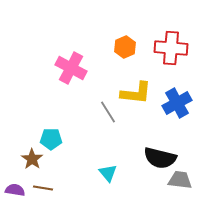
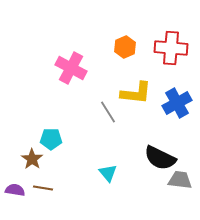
black semicircle: rotated 12 degrees clockwise
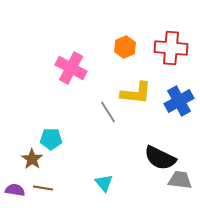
blue cross: moved 2 px right, 2 px up
cyan triangle: moved 4 px left, 10 px down
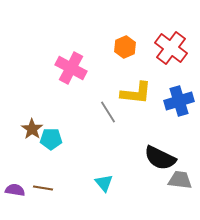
red cross: rotated 32 degrees clockwise
blue cross: rotated 12 degrees clockwise
brown star: moved 30 px up
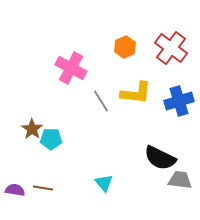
gray line: moved 7 px left, 11 px up
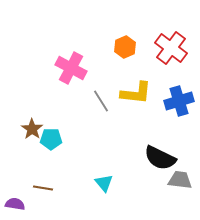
purple semicircle: moved 14 px down
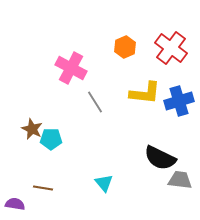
yellow L-shape: moved 9 px right
gray line: moved 6 px left, 1 px down
brown star: rotated 10 degrees counterclockwise
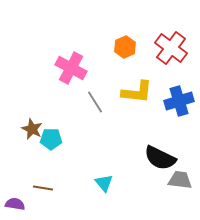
yellow L-shape: moved 8 px left, 1 px up
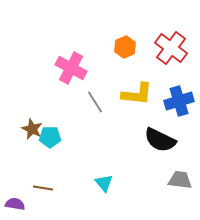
yellow L-shape: moved 2 px down
cyan pentagon: moved 1 px left, 2 px up
black semicircle: moved 18 px up
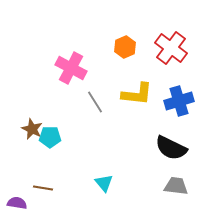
black semicircle: moved 11 px right, 8 px down
gray trapezoid: moved 4 px left, 6 px down
purple semicircle: moved 2 px right, 1 px up
